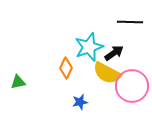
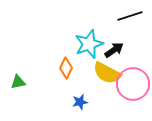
black line: moved 6 px up; rotated 20 degrees counterclockwise
cyan star: moved 3 px up
black arrow: moved 3 px up
pink circle: moved 1 px right, 2 px up
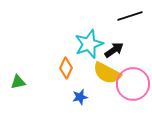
blue star: moved 5 px up
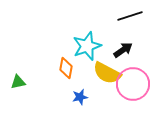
cyan star: moved 2 px left, 2 px down
black arrow: moved 9 px right
orange diamond: rotated 15 degrees counterclockwise
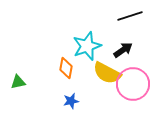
blue star: moved 9 px left, 4 px down
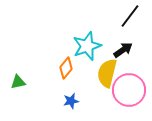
black line: rotated 35 degrees counterclockwise
orange diamond: rotated 30 degrees clockwise
yellow semicircle: rotated 76 degrees clockwise
pink circle: moved 4 px left, 6 px down
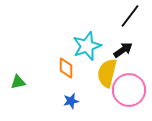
orange diamond: rotated 40 degrees counterclockwise
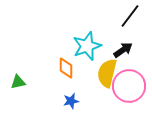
pink circle: moved 4 px up
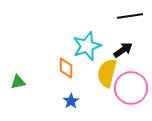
black line: rotated 45 degrees clockwise
pink circle: moved 2 px right, 2 px down
blue star: rotated 21 degrees counterclockwise
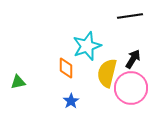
black arrow: moved 10 px right, 9 px down; rotated 24 degrees counterclockwise
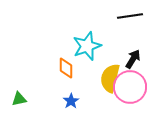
yellow semicircle: moved 3 px right, 5 px down
green triangle: moved 1 px right, 17 px down
pink circle: moved 1 px left, 1 px up
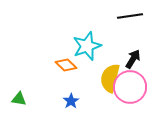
orange diamond: moved 3 px up; rotated 45 degrees counterclockwise
green triangle: rotated 21 degrees clockwise
